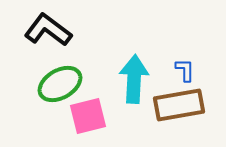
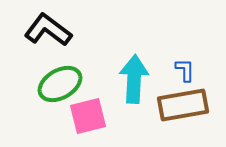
brown rectangle: moved 4 px right
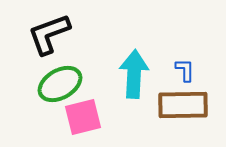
black L-shape: moved 1 px right, 4 px down; rotated 57 degrees counterclockwise
cyan arrow: moved 5 px up
brown rectangle: rotated 9 degrees clockwise
pink square: moved 5 px left, 1 px down
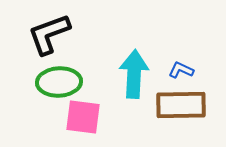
blue L-shape: moved 4 px left; rotated 65 degrees counterclockwise
green ellipse: moved 1 px left, 2 px up; rotated 27 degrees clockwise
brown rectangle: moved 2 px left
pink square: rotated 21 degrees clockwise
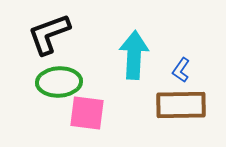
blue L-shape: rotated 80 degrees counterclockwise
cyan arrow: moved 19 px up
pink square: moved 4 px right, 4 px up
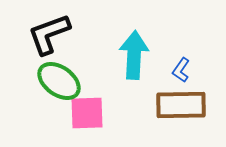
green ellipse: moved 1 px up; rotated 39 degrees clockwise
pink square: rotated 9 degrees counterclockwise
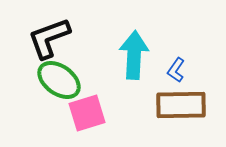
black L-shape: moved 4 px down
blue L-shape: moved 5 px left
green ellipse: moved 1 px up
pink square: rotated 15 degrees counterclockwise
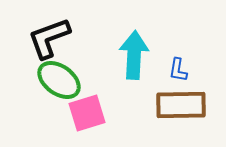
blue L-shape: moved 2 px right; rotated 25 degrees counterclockwise
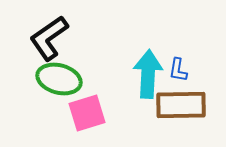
black L-shape: rotated 15 degrees counterclockwise
cyan arrow: moved 14 px right, 19 px down
green ellipse: moved 1 px up; rotated 21 degrees counterclockwise
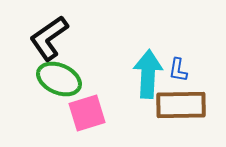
green ellipse: rotated 9 degrees clockwise
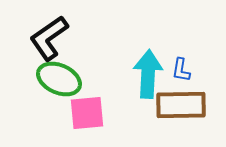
blue L-shape: moved 3 px right
pink square: rotated 12 degrees clockwise
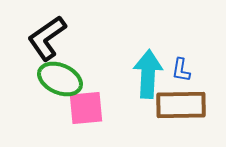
black L-shape: moved 2 px left
green ellipse: moved 1 px right
pink square: moved 1 px left, 5 px up
